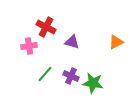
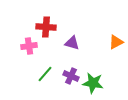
red cross: rotated 24 degrees counterclockwise
purple triangle: moved 1 px down
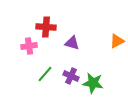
orange triangle: moved 1 px right, 1 px up
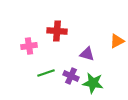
red cross: moved 11 px right, 4 px down
purple triangle: moved 15 px right, 11 px down
green line: moved 1 px right, 1 px up; rotated 30 degrees clockwise
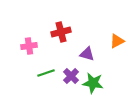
red cross: moved 4 px right, 1 px down; rotated 18 degrees counterclockwise
purple cross: rotated 21 degrees clockwise
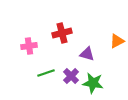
red cross: moved 1 px right, 1 px down
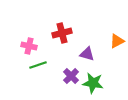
pink cross: rotated 21 degrees clockwise
green line: moved 8 px left, 8 px up
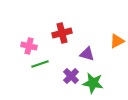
green line: moved 2 px right, 1 px up
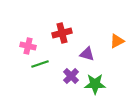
pink cross: moved 1 px left
green star: moved 2 px right, 1 px down; rotated 10 degrees counterclockwise
